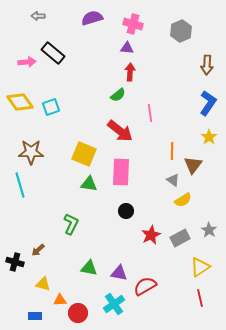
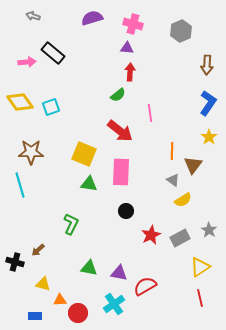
gray arrow at (38, 16): moved 5 px left; rotated 16 degrees clockwise
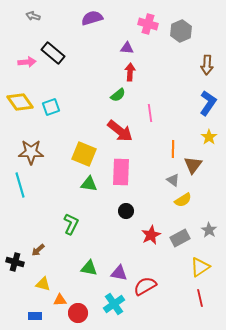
pink cross at (133, 24): moved 15 px right
orange line at (172, 151): moved 1 px right, 2 px up
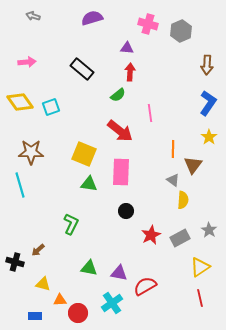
black rectangle at (53, 53): moved 29 px right, 16 px down
yellow semicircle at (183, 200): rotated 54 degrees counterclockwise
cyan cross at (114, 304): moved 2 px left, 1 px up
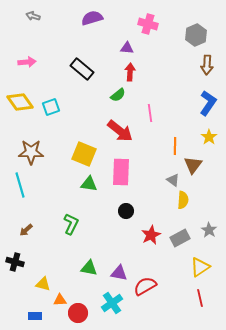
gray hexagon at (181, 31): moved 15 px right, 4 px down
orange line at (173, 149): moved 2 px right, 3 px up
brown arrow at (38, 250): moved 12 px left, 20 px up
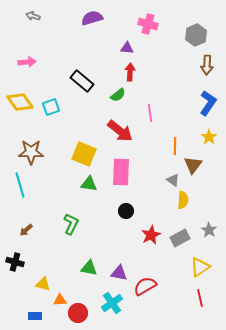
black rectangle at (82, 69): moved 12 px down
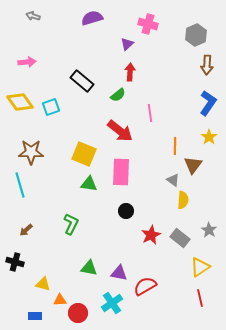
purple triangle at (127, 48): moved 4 px up; rotated 48 degrees counterclockwise
gray rectangle at (180, 238): rotated 66 degrees clockwise
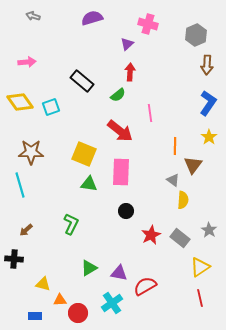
black cross at (15, 262): moved 1 px left, 3 px up; rotated 12 degrees counterclockwise
green triangle at (89, 268): rotated 42 degrees counterclockwise
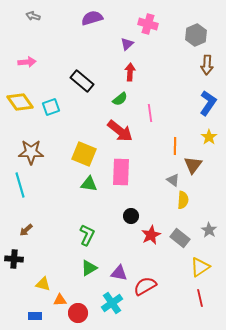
green semicircle at (118, 95): moved 2 px right, 4 px down
black circle at (126, 211): moved 5 px right, 5 px down
green L-shape at (71, 224): moved 16 px right, 11 px down
